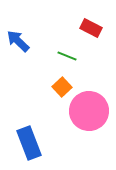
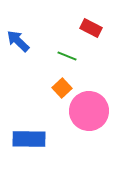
orange square: moved 1 px down
blue rectangle: moved 4 px up; rotated 68 degrees counterclockwise
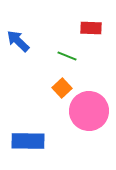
red rectangle: rotated 25 degrees counterclockwise
blue rectangle: moved 1 px left, 2 px down
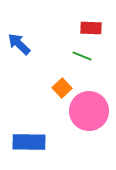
blue arrow: moved 1 px right, 3 px down
green line: moved 15 px right
blue rectangle: moved 1 px right, 1 px down
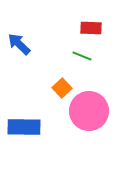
blue rectangle: moved 5 px left, 15 px up
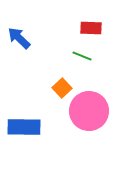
blue arrow: moved 6 px up
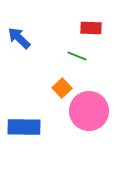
green line: moved 5 px left
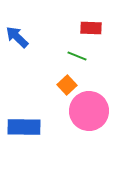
blue arrow: moved 2 px left, 1 px up
orange square: moved 5 px right, 3 px up
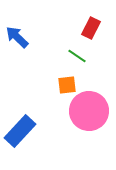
red rectangle: rotated 65 degrees counterclockwise
green line: rotated 12 degrees clockwise
orange square: rotated 36 degrees clockwise
blue rectangle: moved 4 px left, 4 px down; rotated 48 degrees counterclockwise
